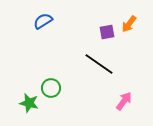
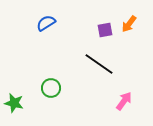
blue semicircle: moved 3 px right, 2 px down
purple square: moved 2 px left, 2 px up
green star: moved 15 px left
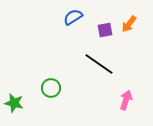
blue semicircle: moved 27 px right, 6 px up
pink arrow: moved 2 px right, 1 px up; rotated 18 degrees counterclockwise
